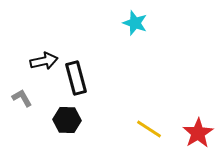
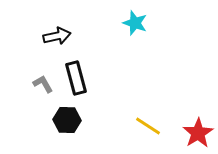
black arrow: moved 13 px right, 25 px up
gray L-shape: moved 21 px right, 14 px up
yellow line: moved 1 px left, 3 px up
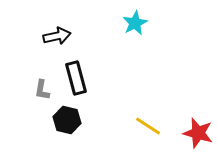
cyan star: rotated 25 degrees clockwise
gray L-shape: moved 1 px left, 6 px down; rotated 140 degrees counterclockwise
black hexagon: rotated 12 degrees clockwise
red star: rotated 24 degrees counterclockwise
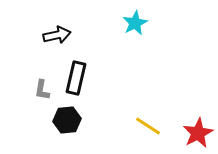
black arrow: moved 1 px up
black rectangle: rotated 28 degrees clockwise
black hexagon: rotated 20 degrees counterclockwise
red star: rotated 28 degrees clockwise
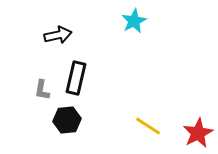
cyan star: moved 1 px left, 2 px up
black arrow: moved 1 px right
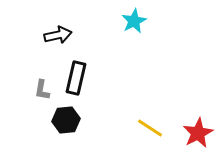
black hexagon: moved 1 px left
yellow line: moved 2 px right, 2 px down
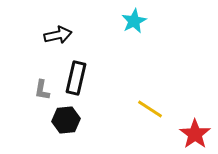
yellow line: moved 19 px up
red star: moved 3 px left, 1 px down; rotated 8 degrees counterclockwise
